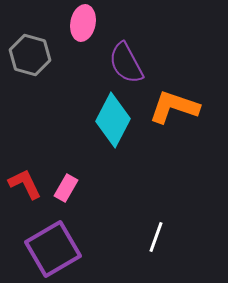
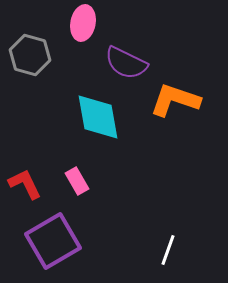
purple semicircle: rotated 36 degrees counterclockwise
orange L-shape: moved 1 px right, 7 px up
cyan diamond: moved 15 px left, 3 px up; rotated 38 degrees counterclockwise
pink rectangle: moved 11 px right, 7 px up; rotated 60 degrees counterclockwise
white line: moved 12 px right, 13 px down
purple square: moved 8 px up
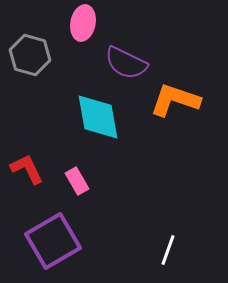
red L-shape: moved 2 px right, 15 px up
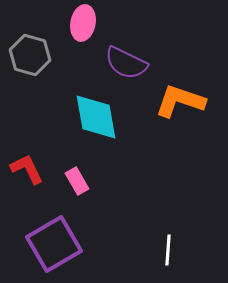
orange L-shape: moved 5 px right, 1 px down
cyan diamond: moved 2 px left
purple square: moved 1 px right, 3 px down
white line: rotated 16 degrees counterclockwise
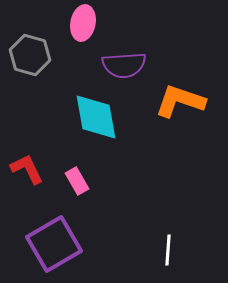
purple semicircle: moved 2 px left, 2 px down; rotated 30 degrees counterclockwise
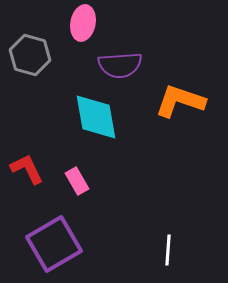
purple semicircle: moved 4 px left
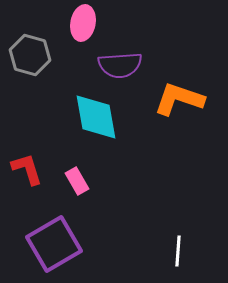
orange L-shape: moved 1 px left, 2 px up
red L-shape: rotated 9 degrees clockwise
white line: moved 10 px right, 1 px down
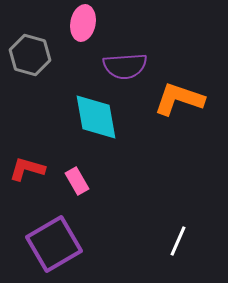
purple semicircle: moved 5 px right, 1 px down
red L-shape: rotated 57 degrees counterclockwise
white line: moved 10 px up; rotated 20 degrees clockwise
